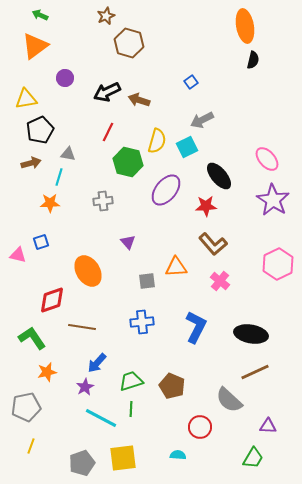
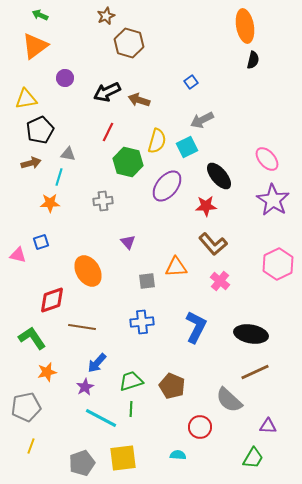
purple ellipse at (166, 190): moved 1 px right, 4 px up
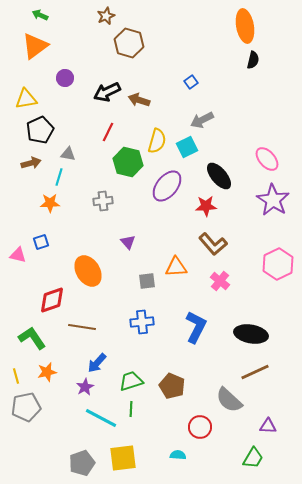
yellow line at (31, 446): moved 15 px left, 70 px up; rotated 35 degrees counterclockwise
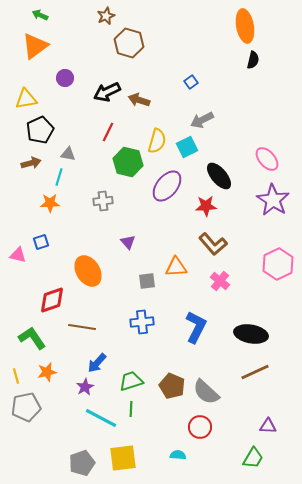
gray semicircle at (229, 400): moved 23 px left, 8 px up
